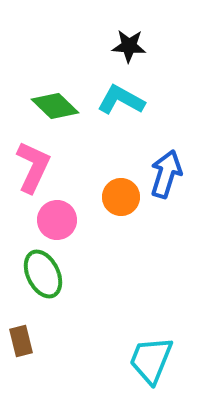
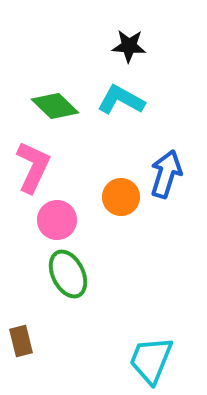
green ellipse: moved 25 px right
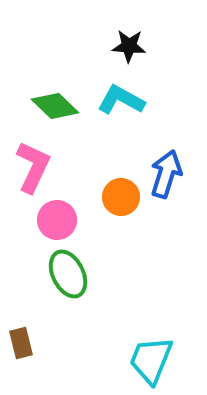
brown rectangle: moved 2 px down
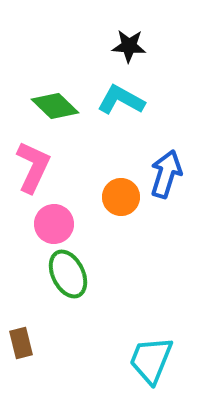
pink circle: moved 3 px left, 4 px down
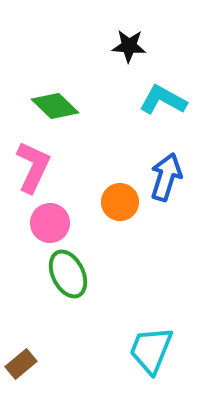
cyan L-shape: moved 42 px right
blue arrow: moved 3 px down
orange circle: moved 1 px left, 5 px down
pink circle: moved 4 px left, 1 px up
brown rectangle: moved 21 px down; rotated 64 degrees clockwise
cyan trapezoid: moved 10 px up
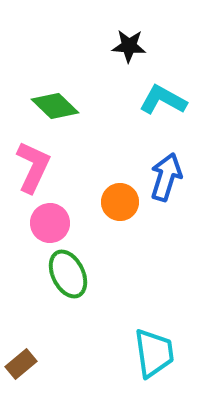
cyan trapezoid: moved 3 px right, 3 px down; rotated 150 degrees clockwise
